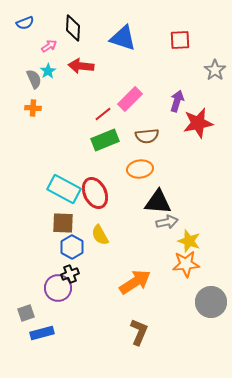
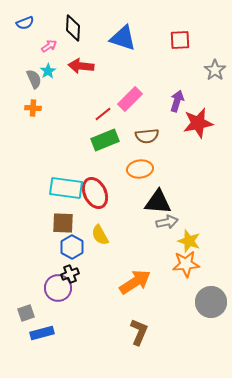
cyan rectangle: moved 2 px right, 1 px up; rotated 20 degrees counterclockwise
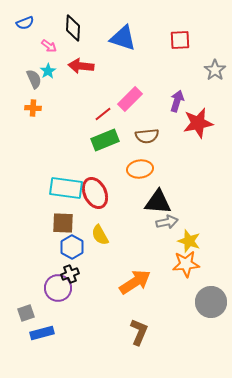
pink arrow: rotated 70 degrees clockwise
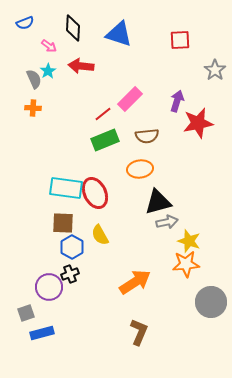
blue triangle: moved 4 px left, 4 px up
black triangle: rotated 20 degrees counterclockwise
purple circle: moved 9 px left, 1 px up
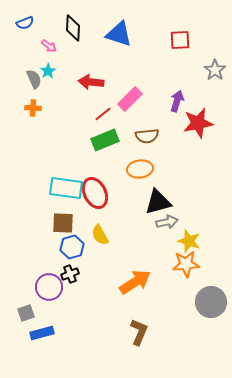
red arrow: moved 10 px right, 16 px down
blue hexagon: rotated 15 degrees clockwise
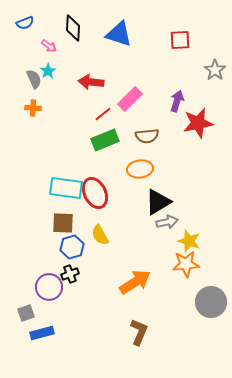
black triangle: rotated 16 degrees counterclockwise
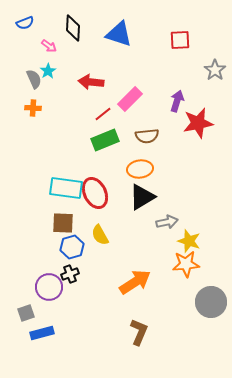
black triangle: moved 16 px left, 5 px up
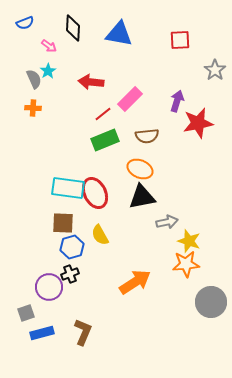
blue triangle: rotated 8 degrees counterclockwise
orange ellipse: rotated 30 degrees clockwise
cyan rectangle: moved 2 px right
black triangle: rotated 20 degrees clockwise
brown L-shape: moved 56 px left
